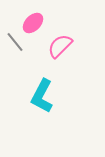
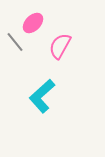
pink semicircle: rotated 16 degrees counterclockwise
cyan L-shape: rotated 20 degrees clockwise
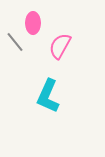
pink ellipse: rotated 45 degrees counterclockwise
cyan L-shape: moved 6 px right; rotated 24 degrees counterclockwise
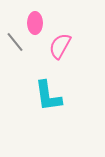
pink ellipse: moved 2 px right
cyan L-shape: rotated 32 degrees counterclockwise
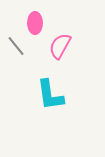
gray line: moved 1 px right, 4 px down
cyan L-shape: moved 2 px right, 1 px up
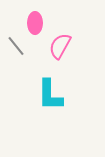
cyan L-shape: rotated 8 degrees clockwise
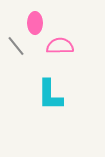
pink semicircle: rotated 60 degrees clockwise
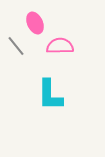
pink ellipse: rotated 25 degrees counterclockwise
